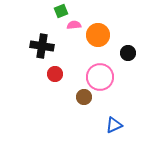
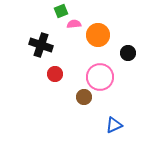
pink semicircle: moved 1 px up
black cross: moved 1 px left, 1 px up; rotated 10 degrees clockwise
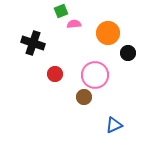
orange circle: moved 10 px right, 2 px up
black cross: moved 8 px left, 2 px up
pink circle: moved 5 px left, 2 px up
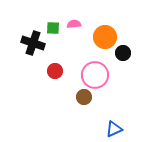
green square: moved 8 px left, 17 px down; rotated 24 degrees clockwise
orange circle: moved 3 px left, 4 px down
black circle: moved 5 px left
red circle: moved 3 px up
blue triangle: moved 4 px down
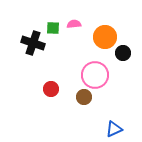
red circle: moved 4 px left, 18 px down
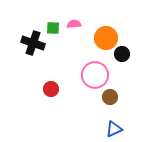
orange circle: moved 1 px right, 1 px down
black circle: moved 1 px left, 1 px down
brown circle: moved 26 px right
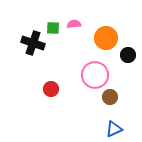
black circle: moved 6 px right, 1 px down
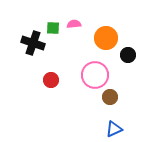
red circle: moved 9 px up
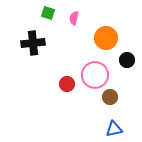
pink semicircle: moved 6 px up; rotated 72 degrees counterclockwise
green square: moved 5 px left, 15 px up; rotated 16 degrees clockwise
black cross: rotated 25 degrees counterclockwise
black circle: moved 1 px left, 5 px down
red circle: moved 16 px right, 4 px down
blue triangle: rotated 12 degrees clockwise
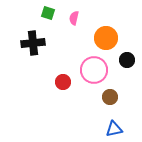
pink circle: moved 1 px left, 5 px up
red circle: moved 4 px left, 2 px up
